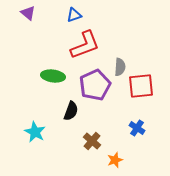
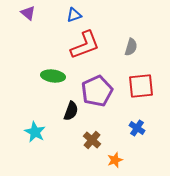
gray semicircle: moved 11 px right, 20 px up; rotated 12 degrees clockwise
purple pentagon: moved 2 px right, 6 px down
brown cross: moved 1 px up
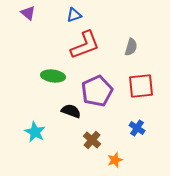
black semicircle: rotated 90 degrees counterclockwise
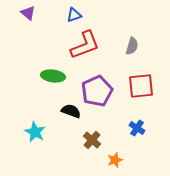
gray semicircle: moved 1 px right, 1 px up
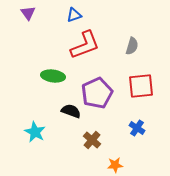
purple triangle: rotated 14 degrees clockwise
purple pentagon: moved 2 px down
orange star: moved 5 px down; rotated 14 degrees clockwise
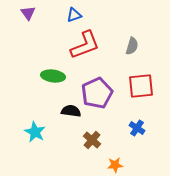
black semicircle: rotated 12 degrees counterclockwise
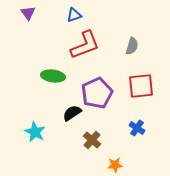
black semicircle: moved 1 px right, 2 px down; rotated 42 degrees counterclockwise
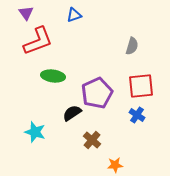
purple triangle: moved 2 px left
red L-shape: moved 47 px left, 4 px up
blue cross: moved 13 px up
cyan star: rotated 10 degrees counterclockwise
